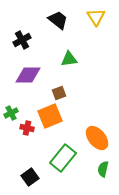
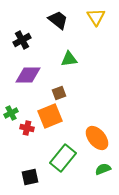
green semicircle: rotated 56 degrees clockwise
black square: rotated 24 degrees clockwise
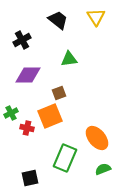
green rectangle: moved 2 px right; rotated 16 degrees counterclockwise
black square: moved 1 px down
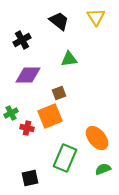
black trapezoid: moved 1 px right, 1 px down
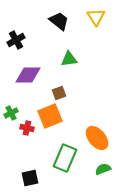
black cross: moved 6 px left
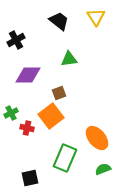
orange square: moved 1 px right; rotated 15 degrees counterclockwise
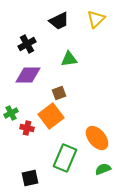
yellow triangle: moved 2 px down; rotated 18 degrees clockwise
black trapezoid: rotated 115 degrees clockwise
black cross: moved 11 px right, 4 px down
